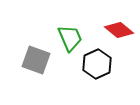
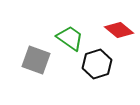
green trapezoid: rotated 32 degrees counterclockwise
black hexagon: rotated 8 degrees clockwise
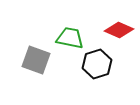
red diamond: rotated 16 degrees counterclockwise
green trapezoid: rotated 24 degrees counterclockwise
